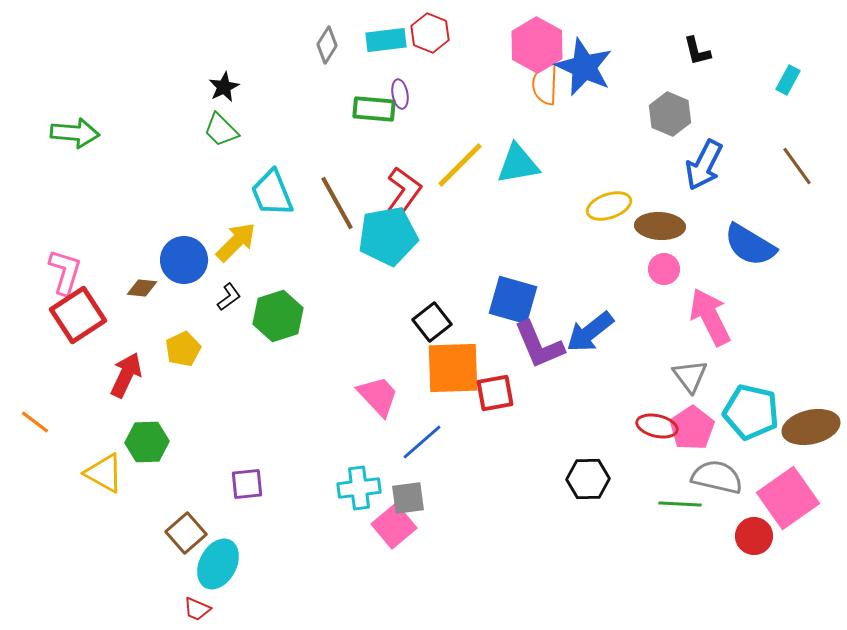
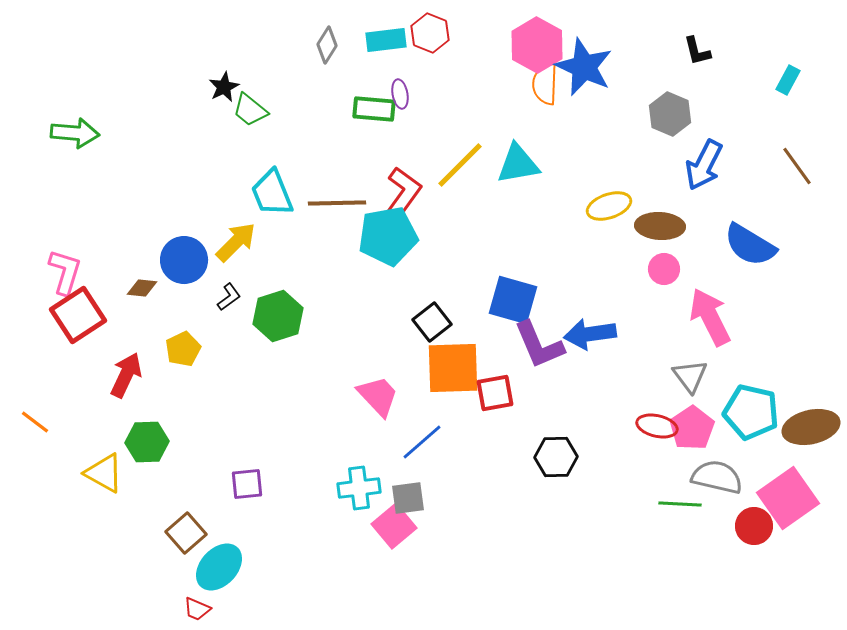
green trapezoid at (221, 130): moved 29 px right, 20 px up; rotated 6 degrees counterclockwise
brown line at (337, 203): rotated 62 degrees counterclockwise
blue arrow at (590, 332): moved 2 px down; rotated 30 degrees clockwise
black hexagon at (588, 479): moved 32 px left, 22 px up
red circle at (754, 536): moved 10 px up
cyan ellipse at (218, 564): moved 1 px right, 3 px down; rotated 15 degrees clockwise
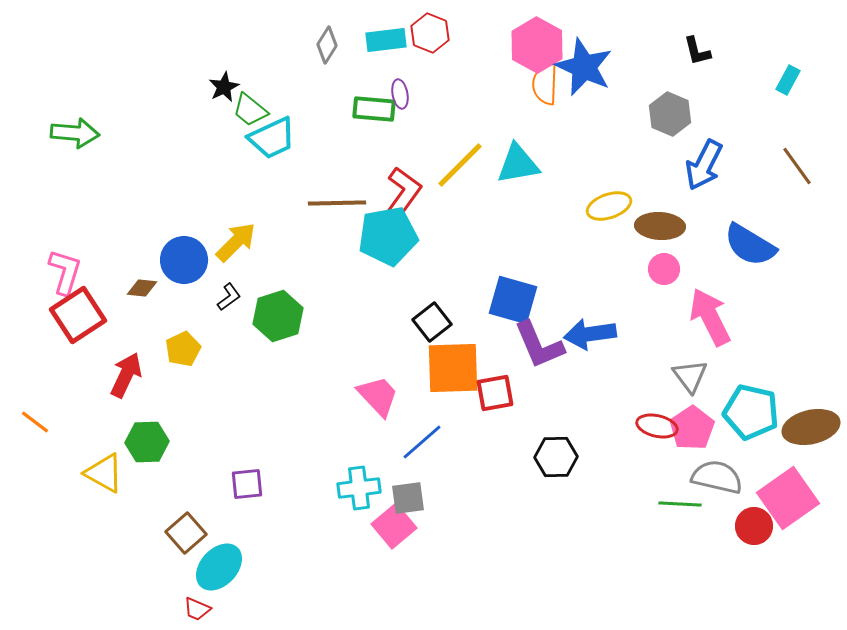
cyan trapezoid at (272, 193): moved 55 px up; rotated 93 degrees counterclockwise
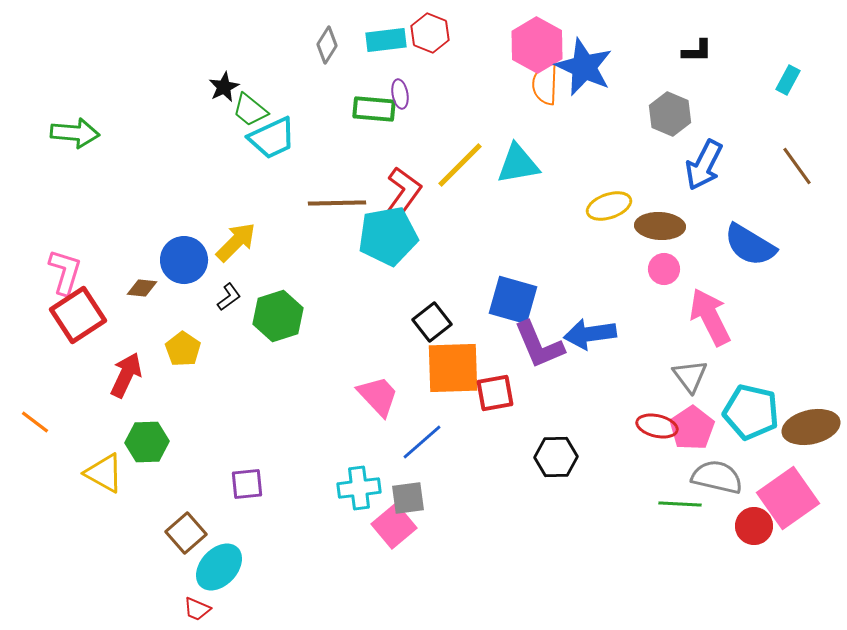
black L-shape at (697, 51): rotated 76 degrees counterclockwise
yellow pentagon at (183, 349): rotated 12 degrees counterclockwise
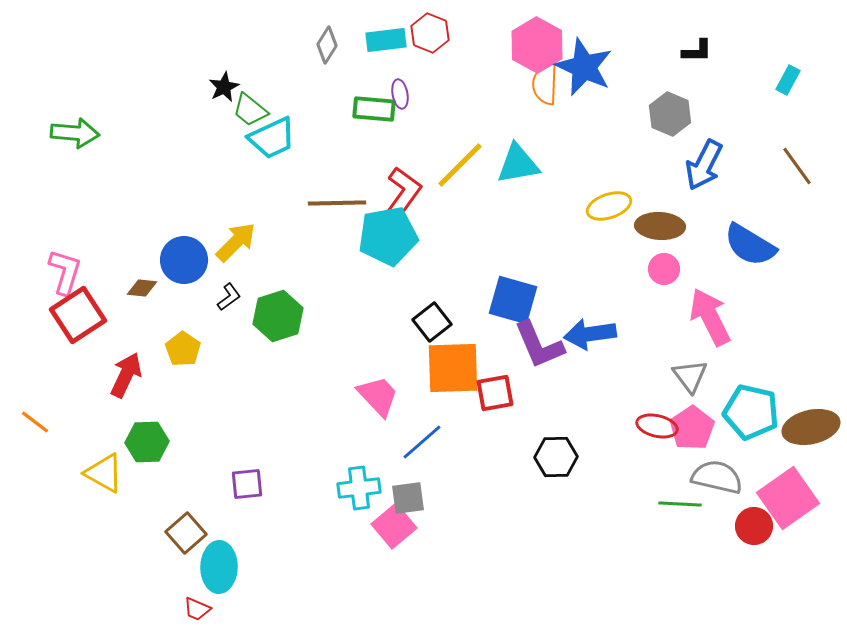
cyan ellipse at (219, 567): rotated 42 degrees counterclockwise
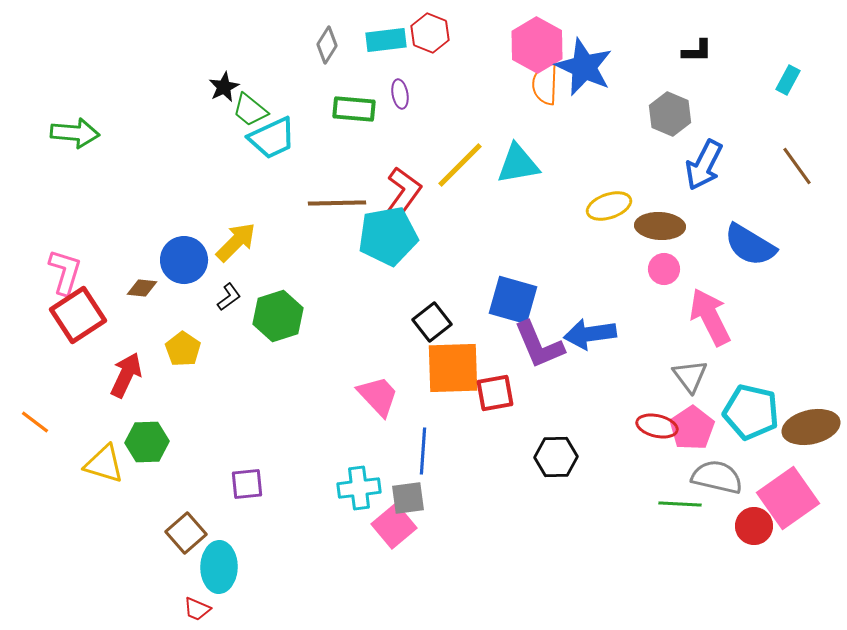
green rectangle at (374, 109): moved 20 px left
blue line at (422, 442): moved 1 px right, 9 px down; rotated 45 degrees counterclockwise
yellow triangle at (104, 473): moved 9 px up; rotated 12 degrees counterclockwise
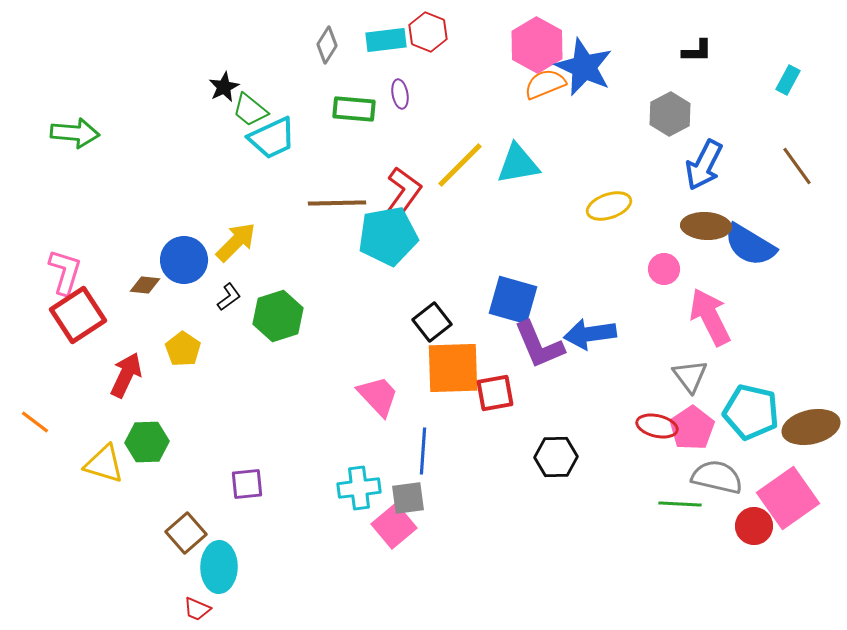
red hexagon at (430, 33): moved 2 px left, 1 px up
orange semicircle at (545, 84): rotated 66 degrees clockwise
gray hexagon at (670, 114): rotated 9 degrees clockwise
brown ellipse at (660, 226): moved 46 px right
brown diamond at (142, 288): moved 3 px right, 3 px up
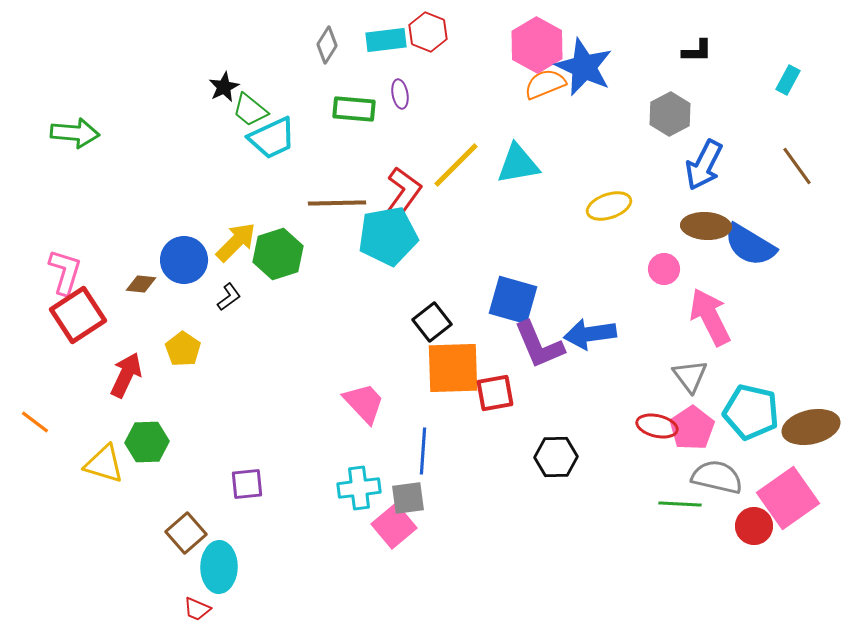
yellow line at (460, 165): moved 4 px left
brown diamond at (145, 285): moved 4 px left, 1 px up
green hexagon at (278, 316): moved 62 px up
pink trapezoid at (378, 396): moved 14 px left, 7 px down
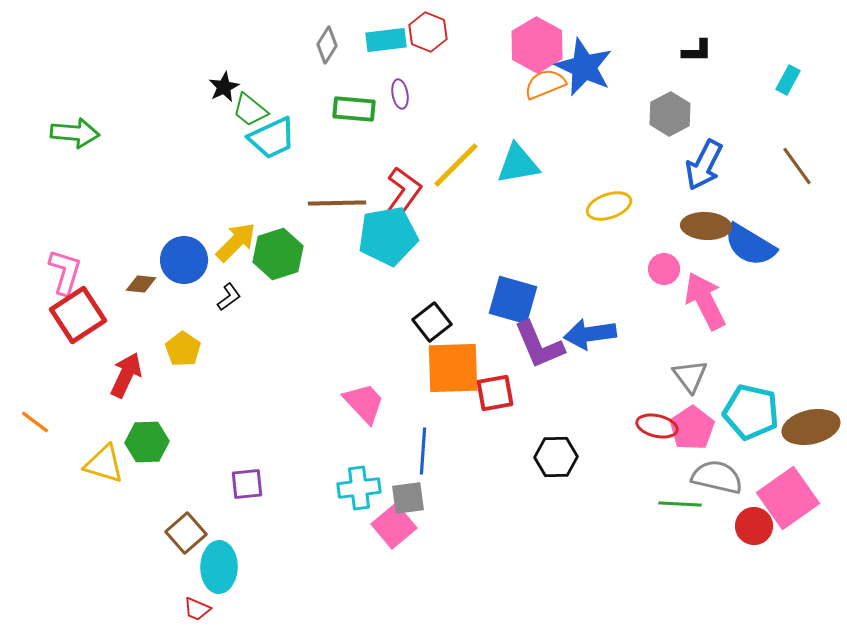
pink arrow at (710, 317): moved 5 px left, 16 px up
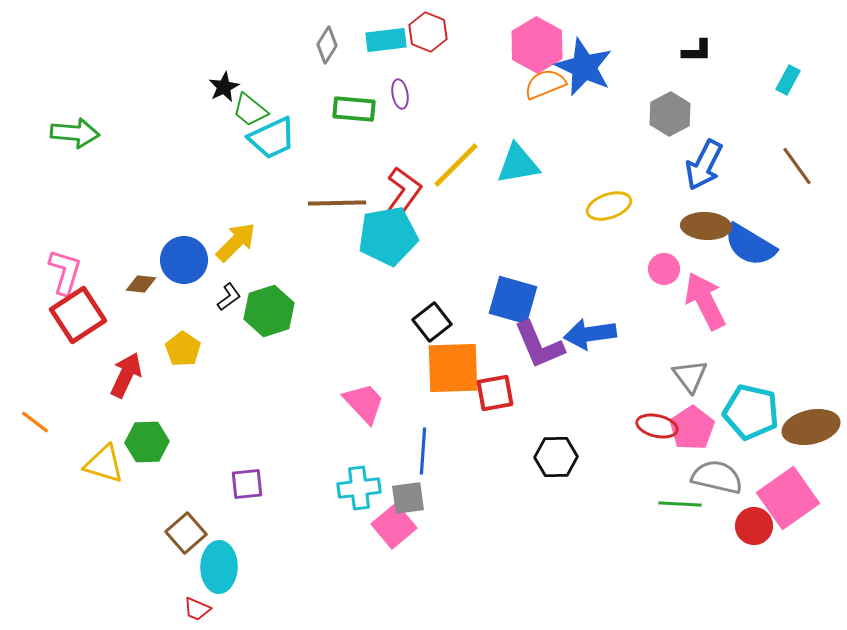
green hexagon at (278, 254): moved 9 px left, 57 px down
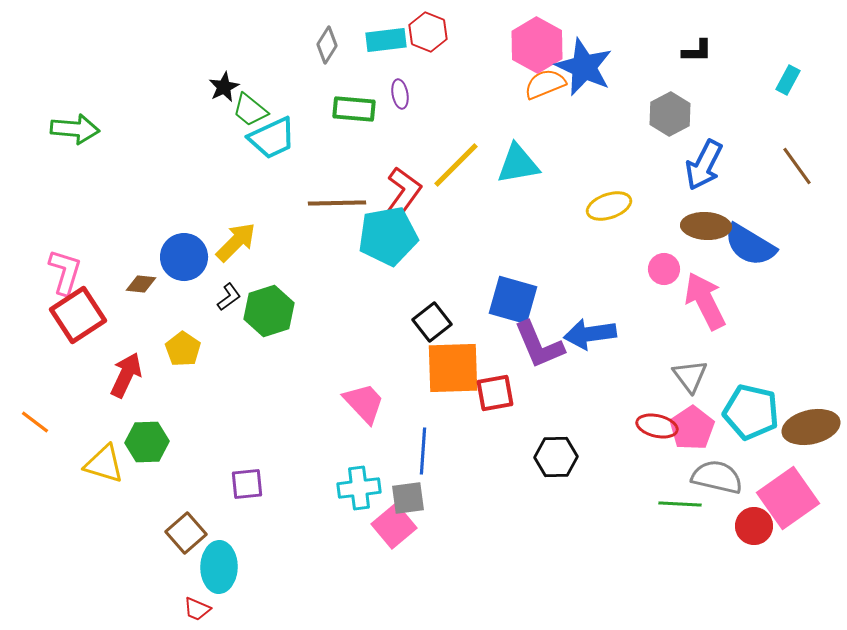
green arrow at (75, 133): moved 4 px up
blue circle at (184, 260): moved 3 px up
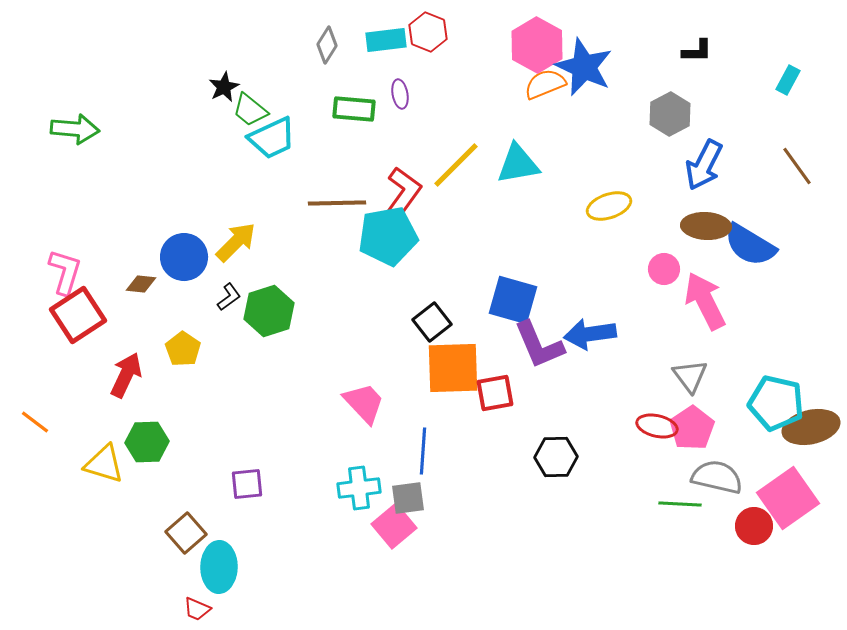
cyan pentagon at (751, 412): moved 25 px right, 9 px up
